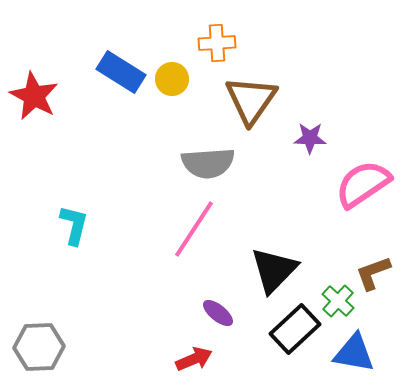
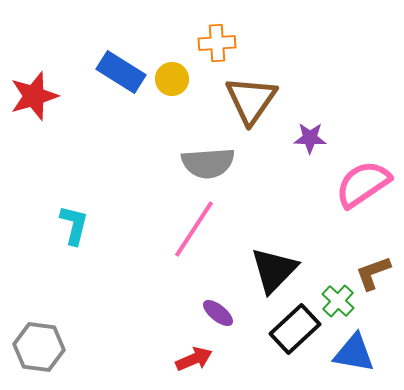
red star: rotated 27 degrees clockwise
gray hexagon: rotated 9 degrees clockwise
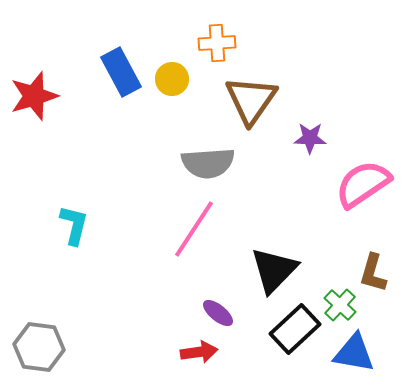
blue rectangle: rotated 30 degrees clockwise
brown L-shape: rotated 54 degrees counterclockwise
green cross: moved 2 px right, 4 px down
red arrow: moved 5 px right, 7 px up; rotated 15 degrees clockwise
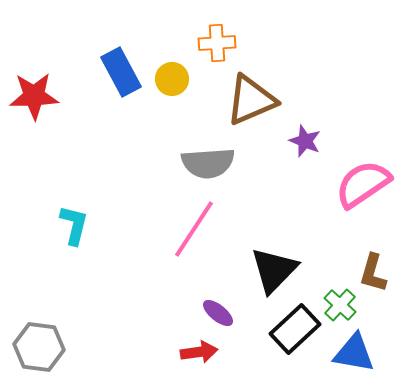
red star: rotated 15 degrees clockwise
brown triangle: rotated 32 degrees clockwise
purple star: moved 5 px left, 3 px down; rotated 20 degrees clockwise
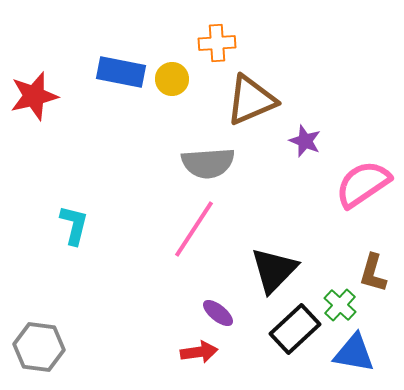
blue rectangle: rotated 51 degrees counterclockwise
red star: rotated 12 degrees counterclockwise
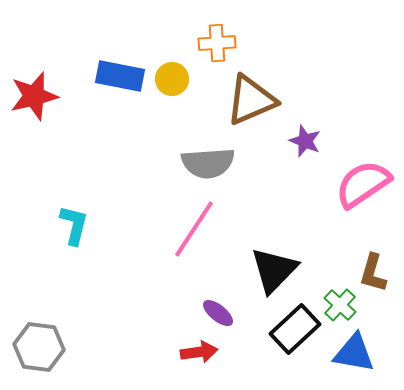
blue rectangle: moved 1 px left, 4 px down
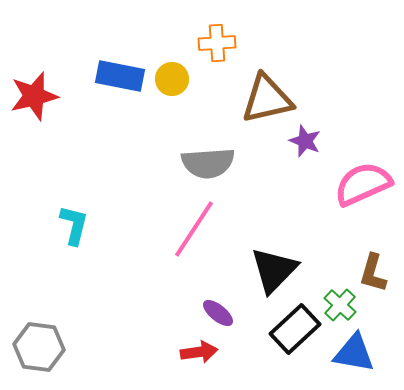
brown triangle: moved 16 px right, 1 px up; rotated 10 degrees clockwise
pink semicircle: rotated 10 degrees clockwise
